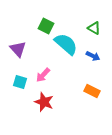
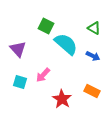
red star: moved 18 px right, 3 px up; rotated 12 degrees clockwise
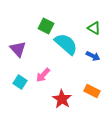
cyan square: rotated 16 degrees clockwise
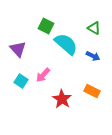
cyan square: moved 1 px right, 1 px up
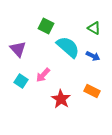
cyan semicircle: moved 2 px right, 3 px down
red star: moved 1 px left
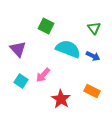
green triangle: rotated 24 degrees clockwise
cyan semicircle: moved 2 px down; rotated 20 degrees counterclockwise
